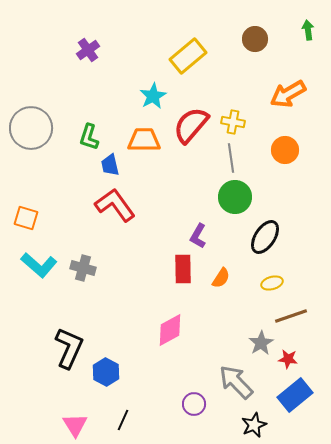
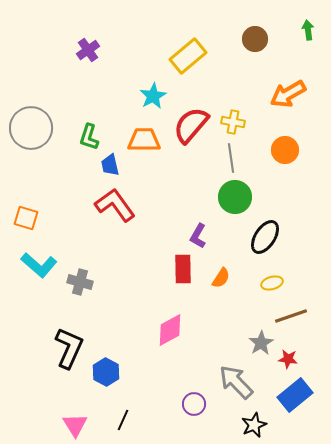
gray cross: moved 3 px left, 14 px down
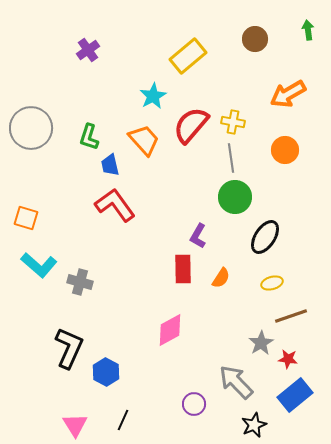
orange trapezoid: rotated 48 degrees clockwise
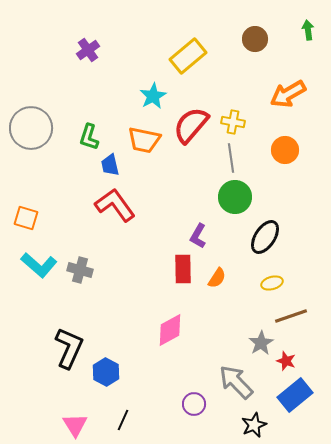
orange trapezoid: rotated 144 degrees clockwise
orange semicircle: moved 4 px left
gray cross: moved 12 px up
red star: moved 2 px left, 2 px down; rotated 12 degrees clockwise
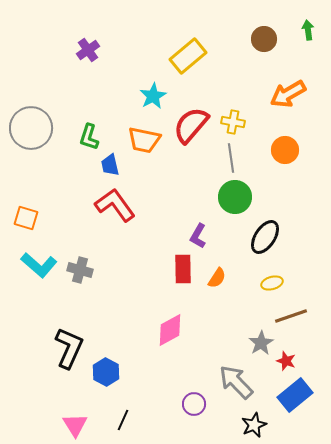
brown circle: moved 9 px right
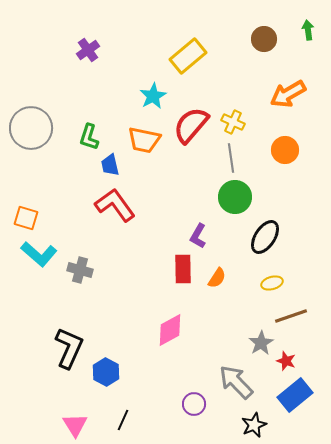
yellow cross: rotated 15 degrees clockwise
cyan L-shape: moved 11 px up
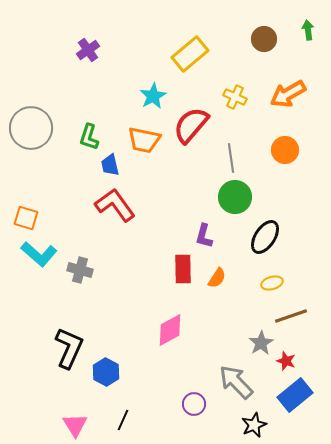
yellow rectangle: moved 2 px right, 2 px up
yellow cross: moved 2 px right, 25 px up
purple L-shape: moved 6 px right; rotated 15 degrees counterclockwise
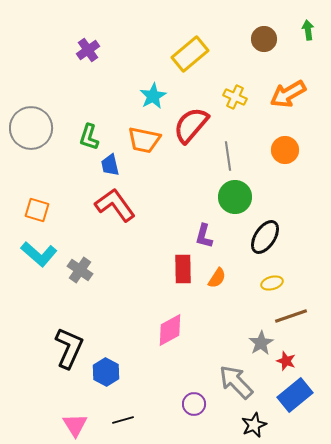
gray line: moved 3 px left, 2 px up
orange square: moved 11 px right, 8 px up
gray cross: rotated 20 degrees clockwise
black line: rotated 50 degrees clockwise
